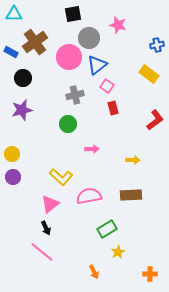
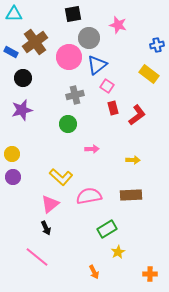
red L-shape: moved 18 px left, 5 px up
pink line: moved 5 px left, 5 px down
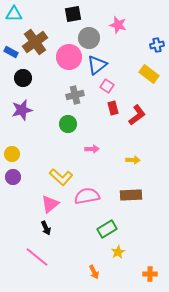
pink semicircle: moved 2 px left
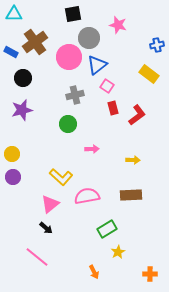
black arrow: rotated 24 degrees counterclockwise
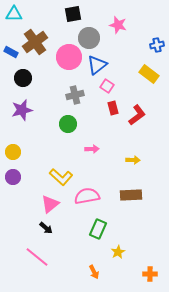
yellow circle: moved 1 px right, 2 px up
green rectangle: moved 9 px left; rotated 36 degrees counterclockwise
